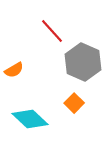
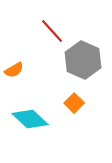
gray hexagon: moved 2 px up
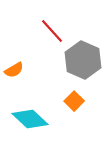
orange square: moved 2 px up
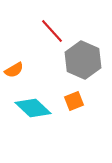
orange square: rotated 24 degrees clockwise
cyan diamond: moved 3 px right, 11 px up
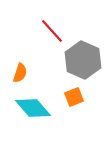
orange semicircle: moved 6 px right, 3 px down; rotated 42 degrees counterclockwise
orange square: moved 4 px up
cyan diamond: rotated 6 degrees clockwise
